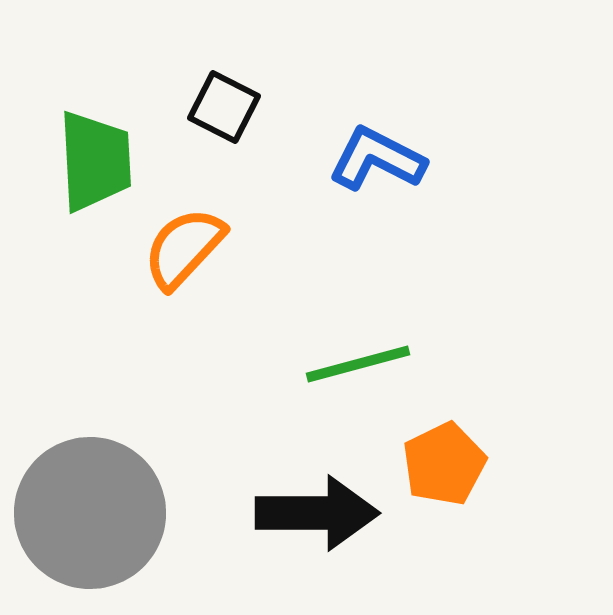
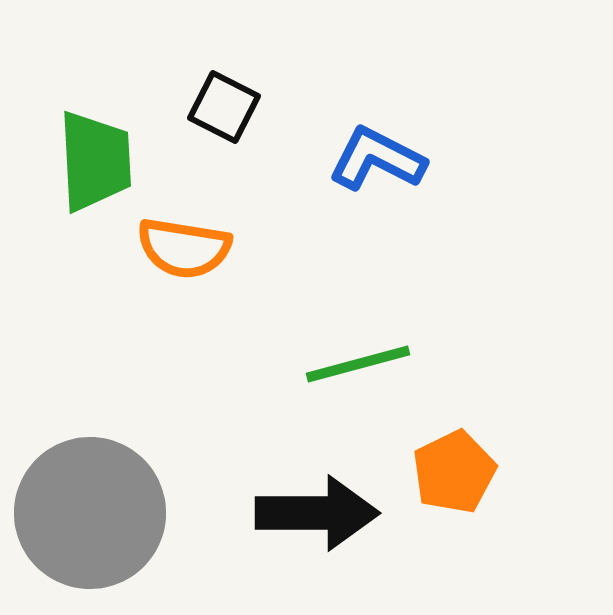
orange semicircle: rotated 124 degrees counterclockwise
orange pentagon: moved 10 px right, 8 px down
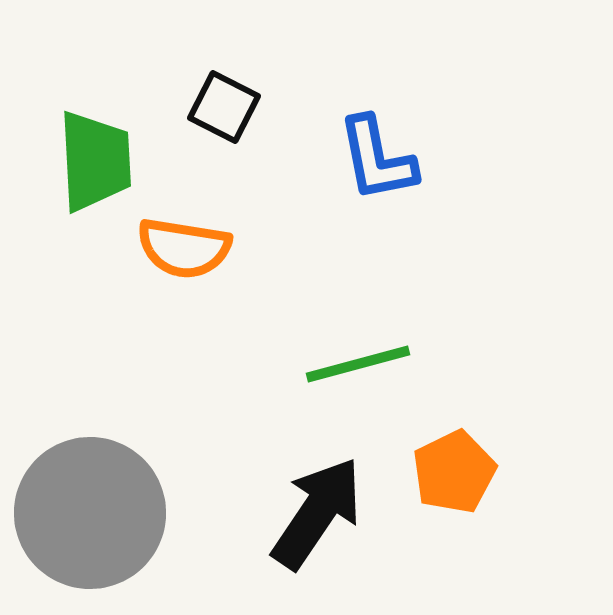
blue L-shape: rotated 128 degrees counterclockwise
black arrow: rotated 56 degrees counterclockwise
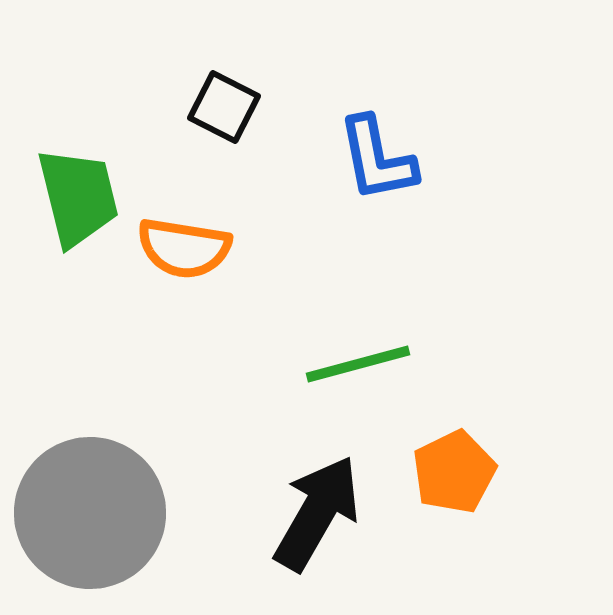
green trapezoid: moved 17 px left, 36 px down; rotated 11 degrees counterclockwise
black arrow: rotated 4 degrees counterclockwise
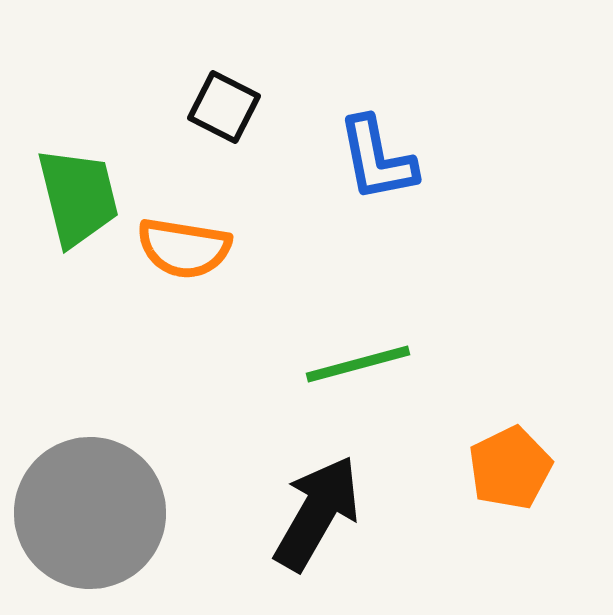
orange pentagon: moved 56 px right, 4 px up
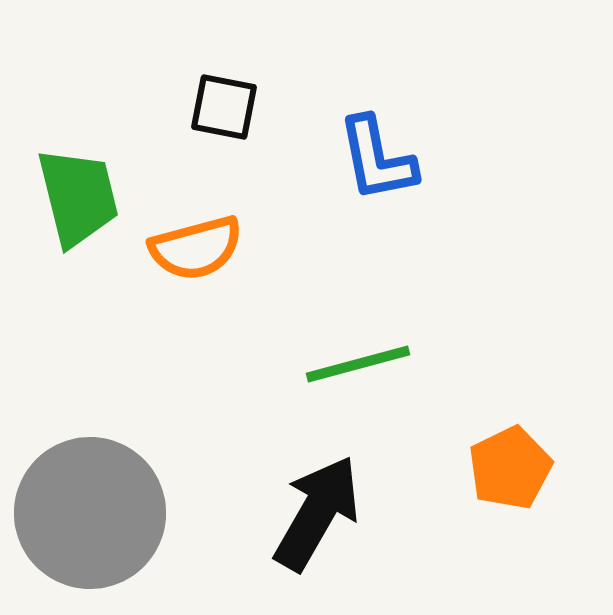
black square: rotated 16 degrees counterclockwise
orange semicircle: moved 12 px right; rotated 24 degrees counterclockwise
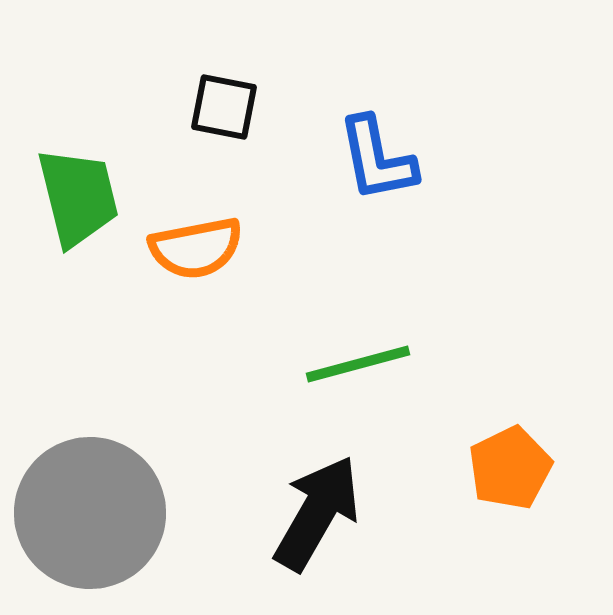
orange semicircle: rotated 4 degrees clockwise
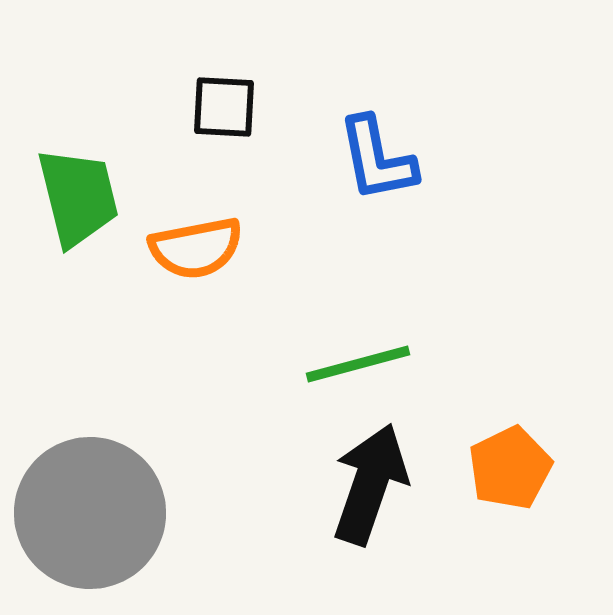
black square: rotated 8 degrees counterclockwise
black arrow: moved 53 px right, 29 px up; rotated 11 degrees counterclockwise
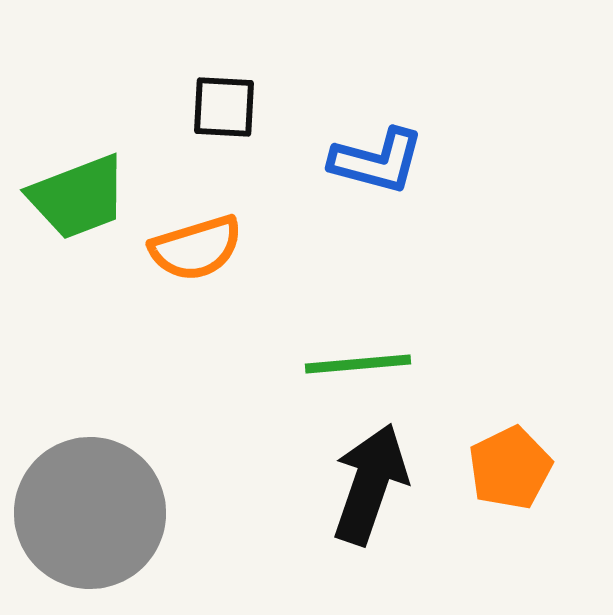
blue L-shape: moved 2 px down; rotated 64 degrees counterclockwise
green trapezoid: rotated 83 degrees clockwise
orange semicircle: rotated 6 degrees counterclockwise
green line: rotated 10 degrees clockwise
